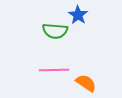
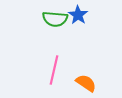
green semicircle: moved 12 px up
pink line: rotated 76 degrees counterclockwise
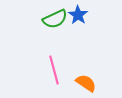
green semicircle: rotated 30 degrees counterclockwise
pink line: rotated 28 degrees counterclockwise
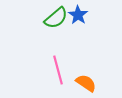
green semicircle: moved 1 px right, 1 px up; rotated 15 degrees counterclockwise
pink line: moved 4 px right
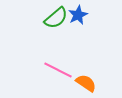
blue star: rotated 12 degrees clockwise
pink line: rotated 48 degrees counterclockwise
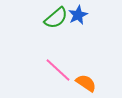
pink line: rotated 16 degrees clockwise
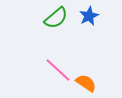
blue star: moved 11 px right, 1 px down
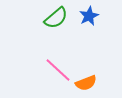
orange semicircle: rotated 125 degrees clockwise
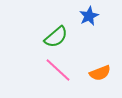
green semicircle: moved 19 px down
orange semicircle: moved 14 px right, 10 px up
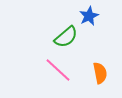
green semicircle: moved 10 px right
orange semicircle: rotated 80 degrees counterclockwise
